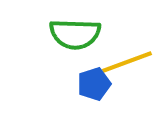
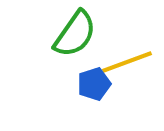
green semicircle: rotated 57 degrees counterclockwise
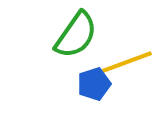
green semicircle: moved 1 px right, 1 px down
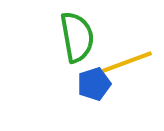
green semicircle: moved 1 px right, 2 px down; rotated 45 degrees counterclockwise
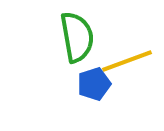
yellow line: moved 1 px up
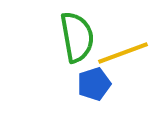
yellow line: moved 4 px left, 8 px up
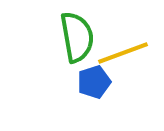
blue pentagon: moved 2 px up
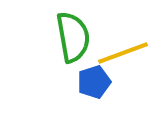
green semicircle: moved 4 px left
